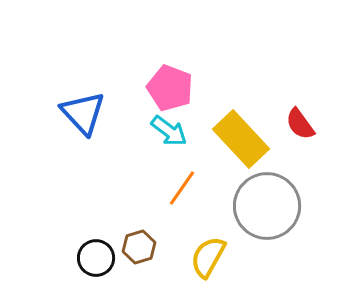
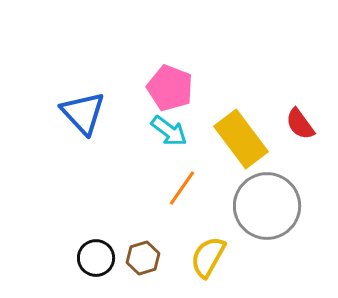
yellow rectangle: rotated 6 degrees clockwise
brown hexagon: moved 4 px right, 11 px down
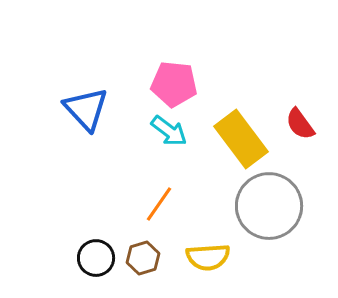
pink pentagon: moved 4 px right, 4 px up; rotated 15 degrees counterclockwise
blue triangle: moved 3 px right, 4 px up
orange line: moved 23 px left, 16 px down
gray circle: moved 2 px right
yellow semicircle: rotated 123 degrees counterclockwise
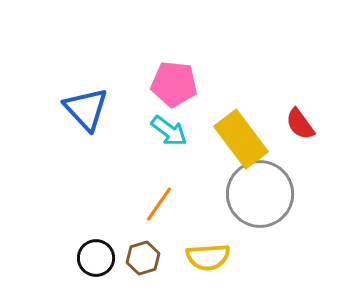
gray circle: moved 9 px left, 12 px up
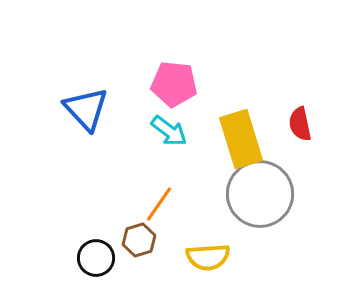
red semicircle: rotated 24 degrees clockwise
yellow rectangle: rotated 20 degrees clockwise
brown hexagon: moved 4 px left, 18 px up
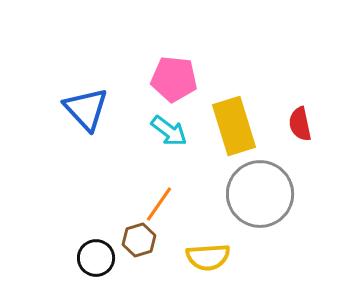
pink pentagon: moved 5 px up
yellow rectangle: moved 7 px left, 13 px up
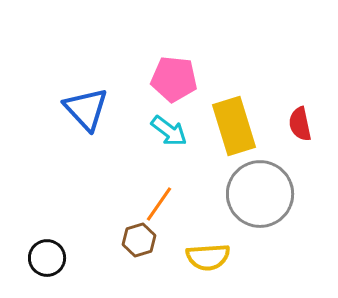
black circle: moved 49 px left
